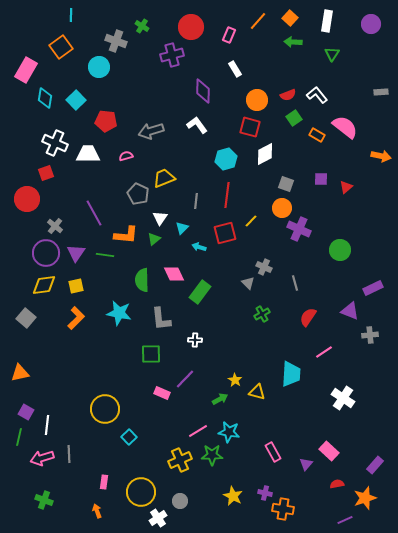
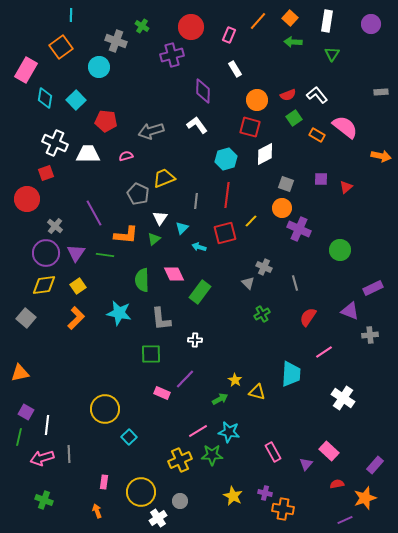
yellow square at (76, 286): moved 2 px right; rotated 21 degrees counterclockwise
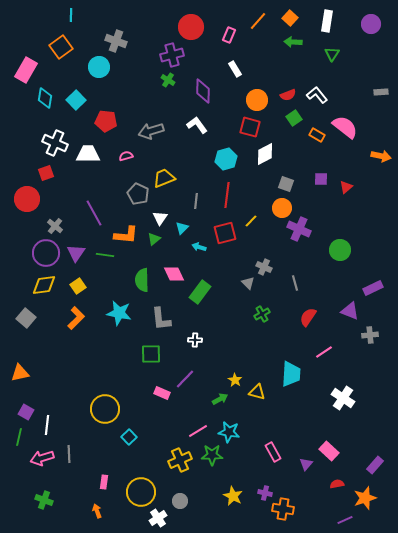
green cross at (142, 26): moved 26 px right, 54 px down
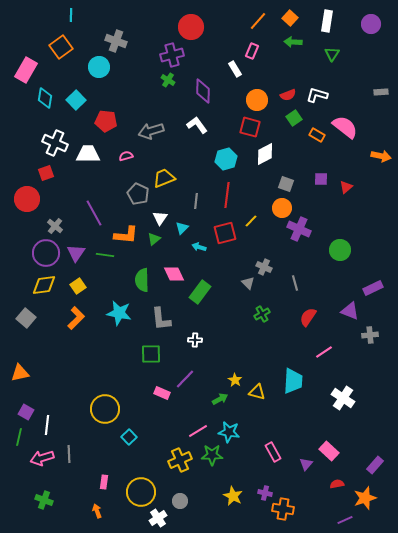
pink rectangle at (229, 35): moved 23 px right, 16 px down
white L-shape at (317, 95): rotated 35 degrees counterclockwise
cyan trapezoid at (291, 374): moved 2 px right, 7 px down
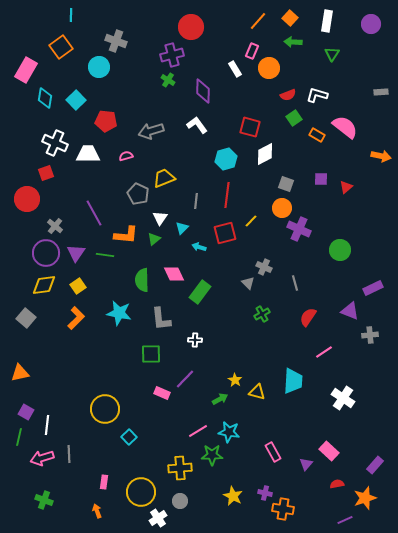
orange circle at (257, 100): moved 12 px right, 32 px up
yellow cross at (180, 460): moved 8 px down; rotated 20 degrees clockwise
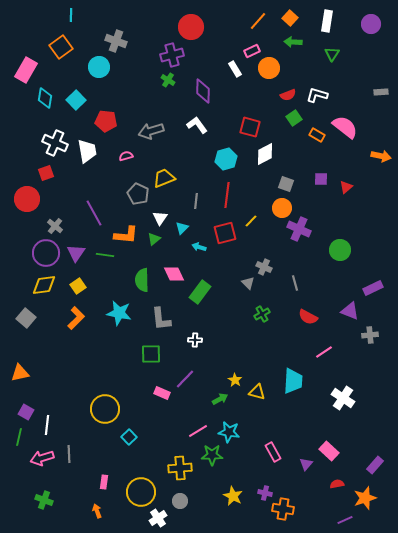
pink rectangle at (252, 51): rotated 42 degrees clockwise
white trapezoid at (88, 154): moved 1 px left, 3 px up; rotated 80 degrees clockwise
red semicircle at (308, 317): rotated 96 degrees counterclockwise
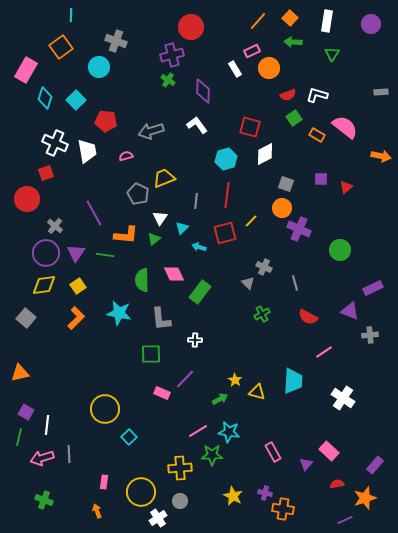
cyan diamond at (45, 98): rotated 10 degrees clockwise
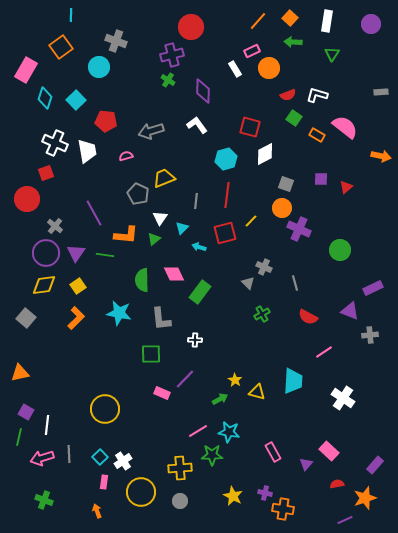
green square at (294, 118): rotated 21 degrees counterclockwise
cyan square at (129, 437): moved 29 px left, 20 px down
white cross at (158, 518): moved 35 px left, 57 px up
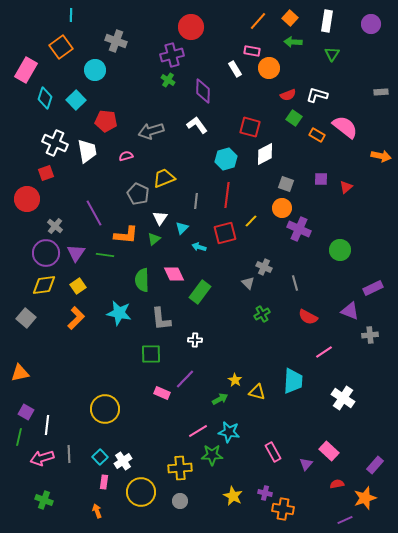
pink rectangle at (252, 51): rotated 35 degrees clockwise
cyan circle at (99, 67): moved 4 px left, 3 px down
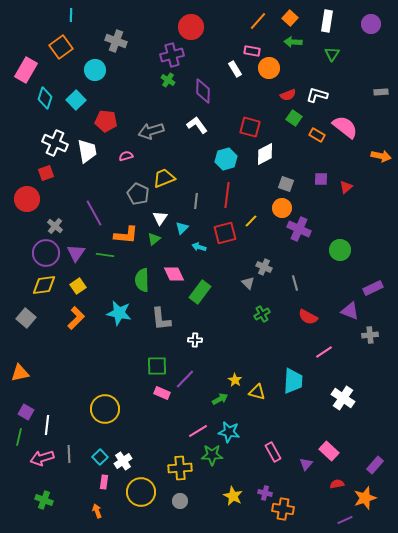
green square at (151, 354): moved 6 px right, 12 px down
